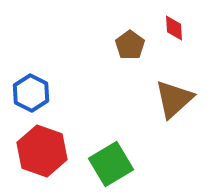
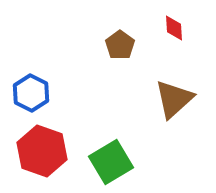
brown pentagon: moved 10 px left
green square: moved 2 px up
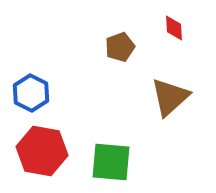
brown pentagon: moved 2 px down; rotated 16 degrees clockwise
brown triangle: moved 4 px left, 2 px up
red hexagon: rotated 9 degrees counterclockwise
green square: rotated 36 degrees clockwise
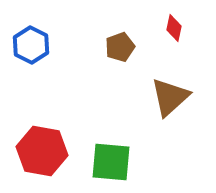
red diamond: rotated 16 degrees clockwise
blue hexagon: moved 48 px up
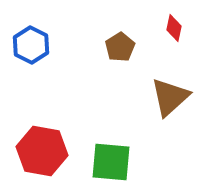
brown pentagon: rotated 12 degrees counterclockwise
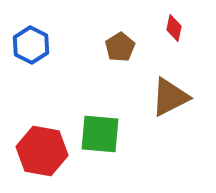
brown triangle: rotated 15 degrees clockwise
green square: moved 11 px left, 28 px up
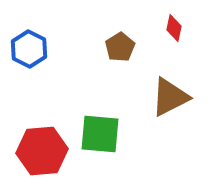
blue hexagon: moved 2 px left, 4 px down
red hexagon: rotated 15 degrees counterclockwise
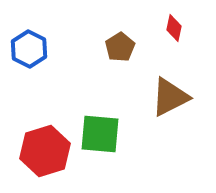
red hexagon: moved 3 px right; rotated 12 degrees counterclockwise
